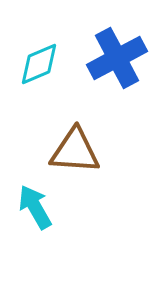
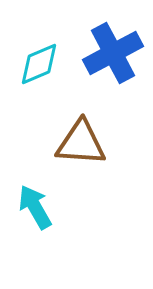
blue cross: moved 4 px left, 5 px up
brown triangle: moved 6 px right, 8 px up
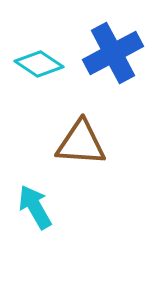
cyan diamond: rotated 57 degrees clockwise
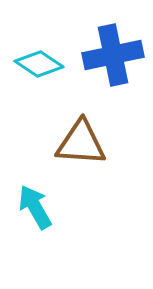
blue cross: moved 2 px down; rotated 16 degrees clockwise
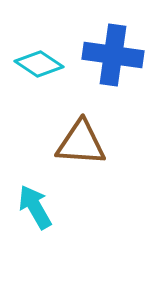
blue cross: rotated 20 degrees clockwise
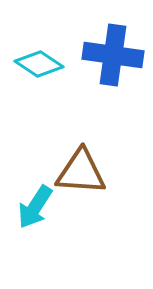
brown triangle: moved 29 px down
cyan arrow: rotated 117 degrees counterclockwise
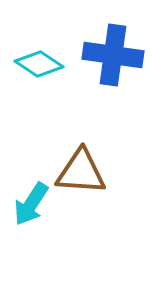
cyan arrow: moved 4 px left, 3 px up
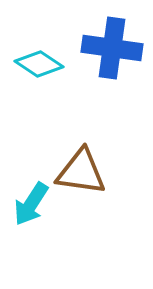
blue cross: moved 1 px left, 7 px up
brown triangle: rotated 4 degrees clockwise
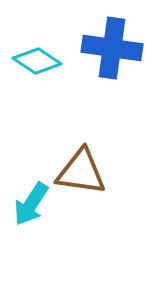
cyan diamond: moved 2 px left, 3 px up
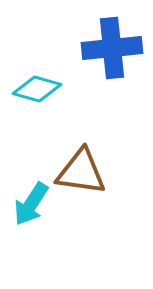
blue cross: rotated 14 degrees counterclockwise
cyan diamond: moved 28 px down; rotated 18 degrees counterclockwise
